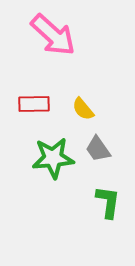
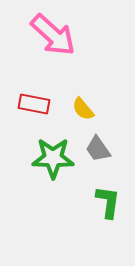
red rectangle: rotated 12 degrees clockwise
green star: rotated 6 degrees clockwise
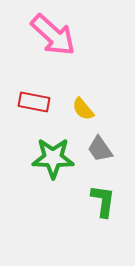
red rectangle: moved 2 px up
gray trapezoid: moved 2 px right
green L-shape: moved 5 px left, 1 px up
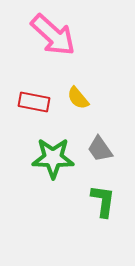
yellow semicircle: moved 5 px left, 11 px up
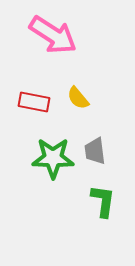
pink arrow: rotated 9 degrees counterclockwise
gray trapezoid: moved 5 px left, 2 px down; rotated 28 degrees clockwise
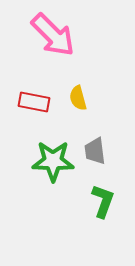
pink arrow: rotated 12 degrees clockwise
yellow semicircle: rotated 25 degrees clockwise
green star: moved 3 px down
green L-shape: rotated 12 degrees clockwise
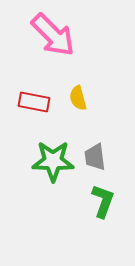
gray trapezoid: moved 6 px down
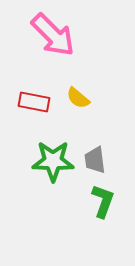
yellow semicircle: rotated 35 degrees counterclockwise
gray trapezoid: moved 3 px down
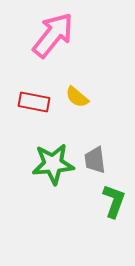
pink arrow: rotated 96 degrees counterclockwise
yellow semicircle: moved 1 px left, 1 px up
green star: moved 3 px down; rotated 6 degrees counterclockwise
green L-shape: moved 11 px right
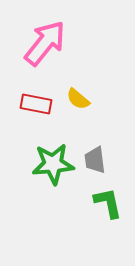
pink arrow: moved 8 px left, 8 px down
yellow semicircle: moved 1 px right, 2 px down
red rectangle: moved 2 px right, 2 px down
green L-shape: moved 6 px left, 2 px down; rotated 32 degrees counterclockwise
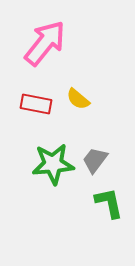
gray trapezoid: rotated 44 degrees clockwise
green L-shape: moved 1 px right
